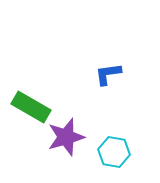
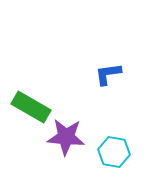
purple star: rotated 21 degrees clockwise
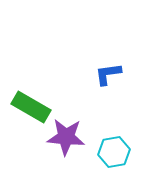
cyan hexagon: rotated 20 degrees counterclockwise
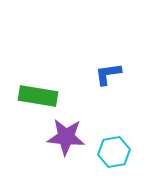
green rectangle: moved 7 px right, 11 px up; rotated 21 degrees counterclockwise
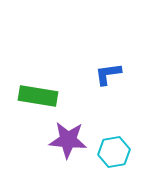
purple star: moved 2 px right, 3 px down
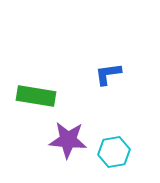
green rectangle: moved 2 px left
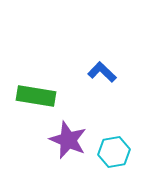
blue L-shape: moved 6 px left, 2 px up; rotated 52 degrees clockwise
purple star: rotated 18 degrees clockwise
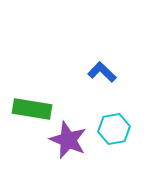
green rectangle: moved 4 px left, 13 px down
cyan hexagon: moved 23 px up
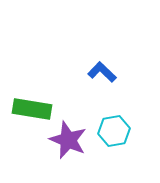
cyan hexagon: moved 2 px down
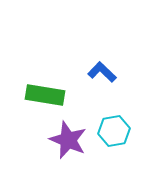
green rectangle: moved 13 px right, 14 px up
